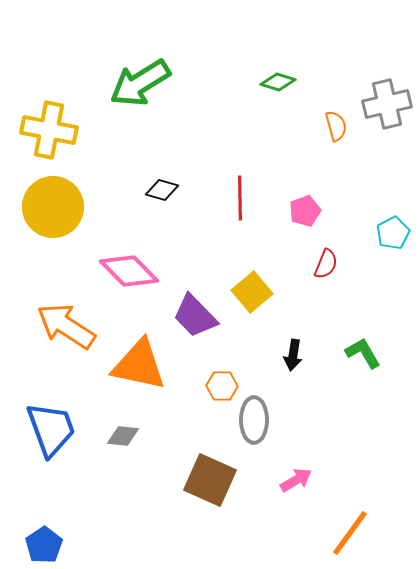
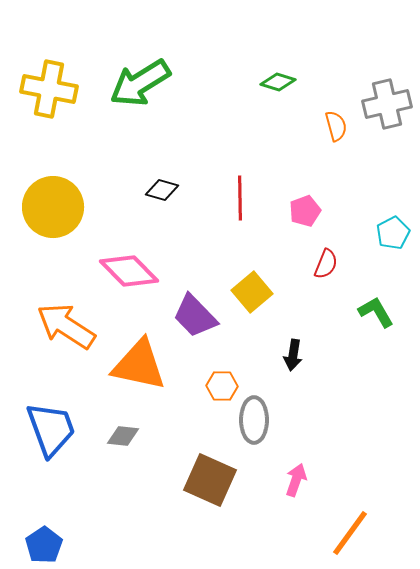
yellow cross: moved 41 px up
green L-shape: moved 13 px right, 41 px up
pink arrow: rotated 40 degrees counterclockwise
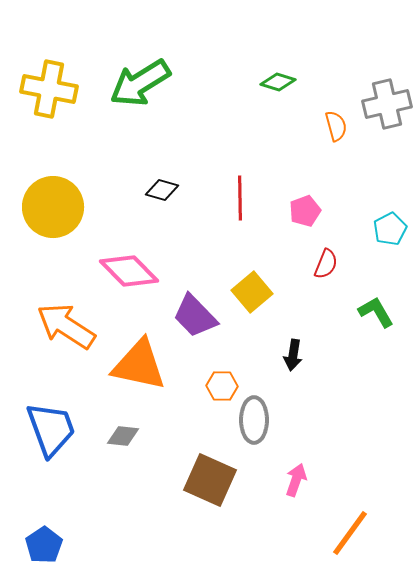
cyan pentagon: moved 3 px left, 4 px up
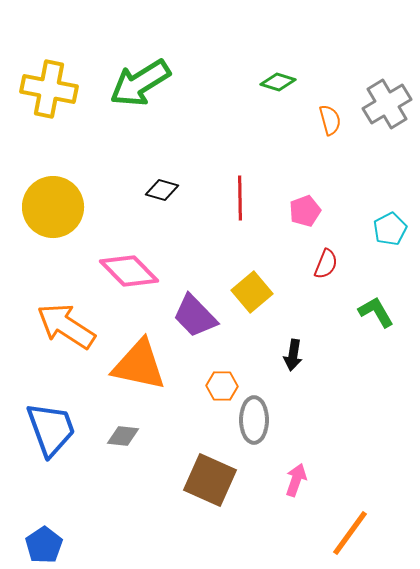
gray cross: rotated 18 degrees counterclockwise
orange semicircle: moved 6 px left, 6 px up
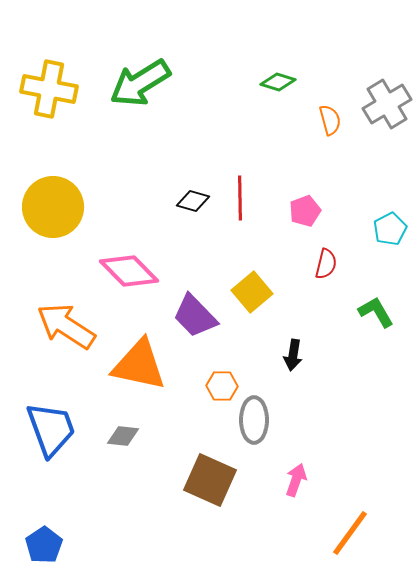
black diamond: moved 31 px right, 11 px down
red semicircle: rotated 8 degrees counterclockwise
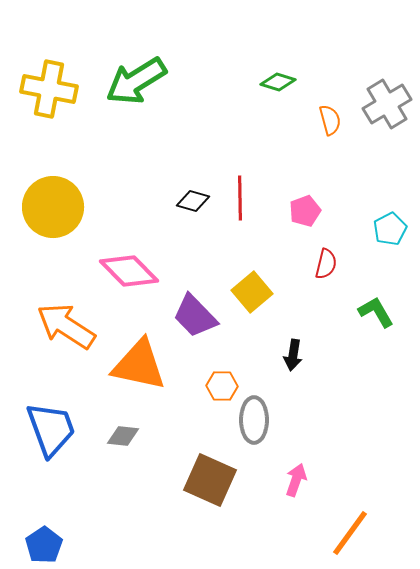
green arrow: moved 4 px left, 2 px up
